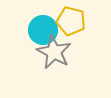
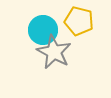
yellow pentagon: moved 8 px right
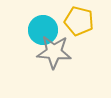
gray star: rotated 24 degrees counterclockwise
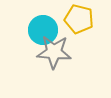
yellow pentagon: moved 2 px up
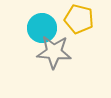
cyan circle: moved 1 px left, 2 px up
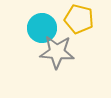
gray star: moved 3 px right
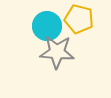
cyan circle: moved 5 px right, 2 px up
